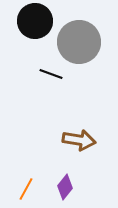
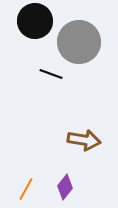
brown arrow: moved 5 px right
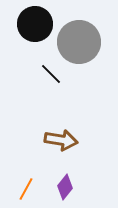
black circle: moved 3 px down
black line: rotated 25 degrees clockwise
brown arrow: moved 23 px left
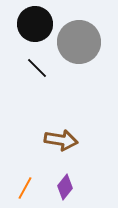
black line: moved 14 px left, 6 px up
orange line: moved 1 px left, 1 px up
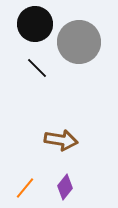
orange line: rotated 10 degrees clockwise
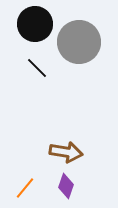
brown arrow: moved 5 px right, 12 px down
purple diamond: moved 1 px right, 1 px up; rotated 20 degrees counterclockwise
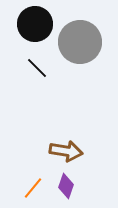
gray circle: moved 1 px right
brown arrow: moved 1 px up
orange line: moved 8 px right
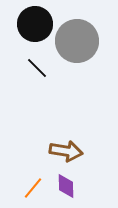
gray circle: moved 3 px left, 1 px up
purple diamond: rotated 20 degrees counterclockwise
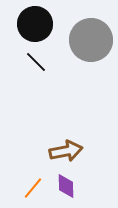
gray circle: moved 14 px right, 1 px up
black line: moved 1 px left, 6 px up
brown arrow: rotated 20 degrees counterclockwise
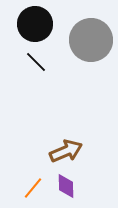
brown arrow: rotated 12 degrees counterclockwise
